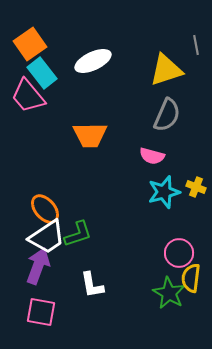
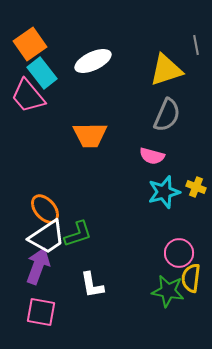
green star: moved 1 px left, 2 px up; rotated 20 degrees counterclockwise
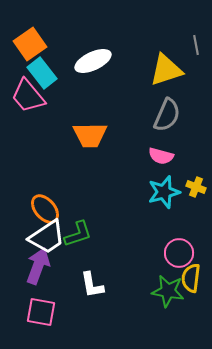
pink semicircle: moved 9 px right
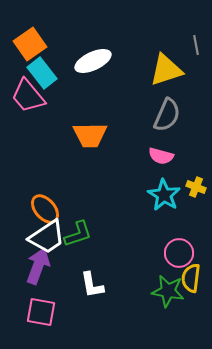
cyan star: moved 3 px down; rotated 24 degrees counterclockwise
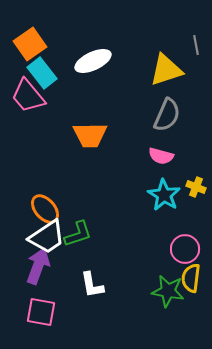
pink circle: moved 6 px right, 4 px up
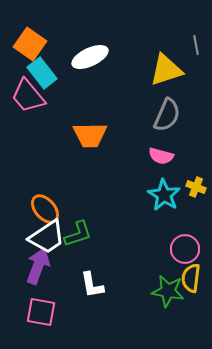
orange square: rotated 20 degrees counterclockwise
white ellipse: moved 3 px left, 4 px up
